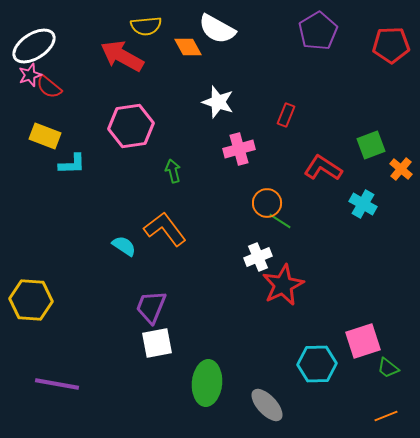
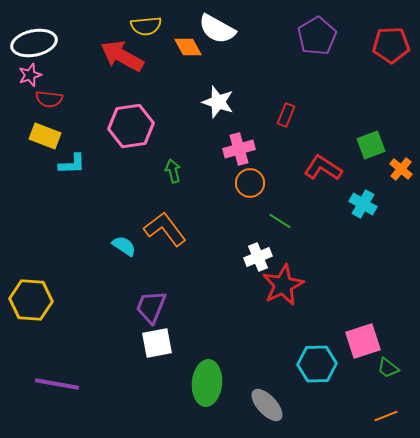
purple pentagon: moved 1 px left, 5 px down
white ellipse: moved 3 px up; rotated 21 degrees clockwise
red semicircle: moved 12 px down; rotated 32 degrees counterclockwise
orange circle: moved 17 px left, 20 px up
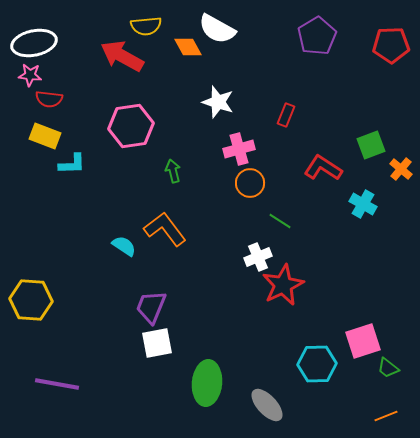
pink star: rotated 25 degrees clockwise
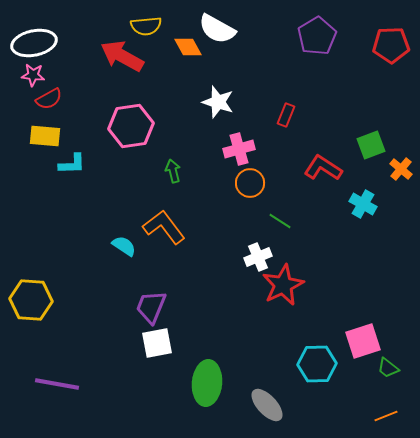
pink star: moved 3 px right
red semicircle: rotated 36 degrees counterclockwise
yellow rectangle: rotated 16 degrees counterclockwise
orange L-shape: moved 1 px left, 2 px up
